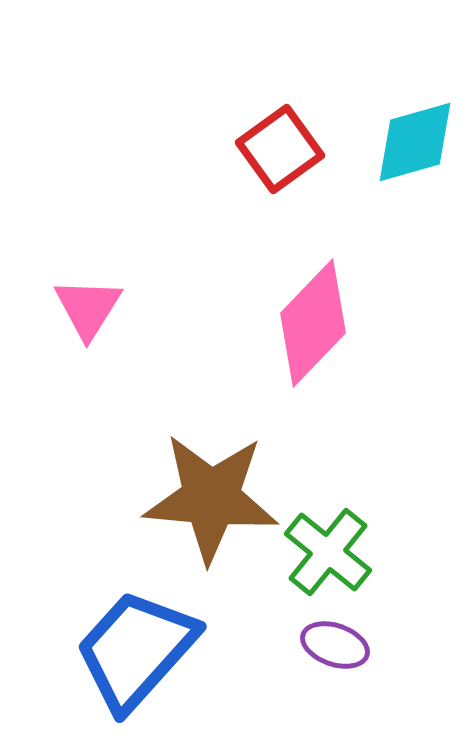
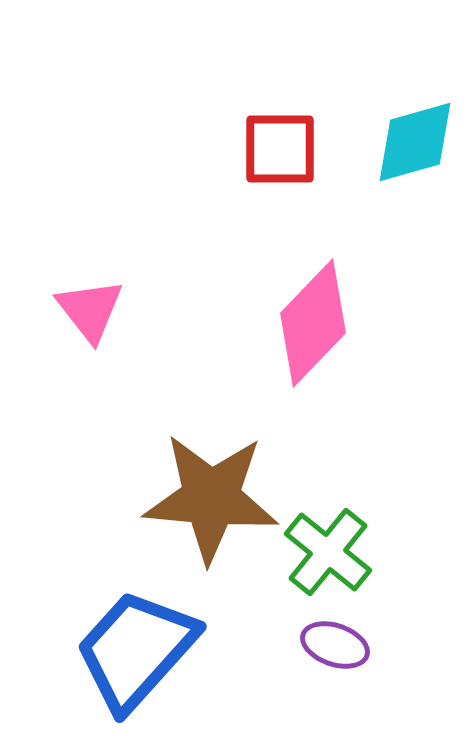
red square: rotated 36 degrees clockwise
pink triangle: moved 2 px right, 2 px down; rotated 10 degrees counterclockwise
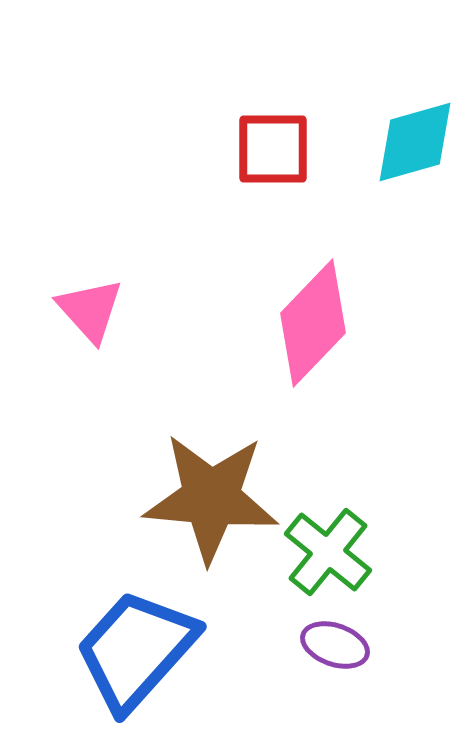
red square: moved 7 px left
pink triangle: rotated 4 degrees counterclockwise
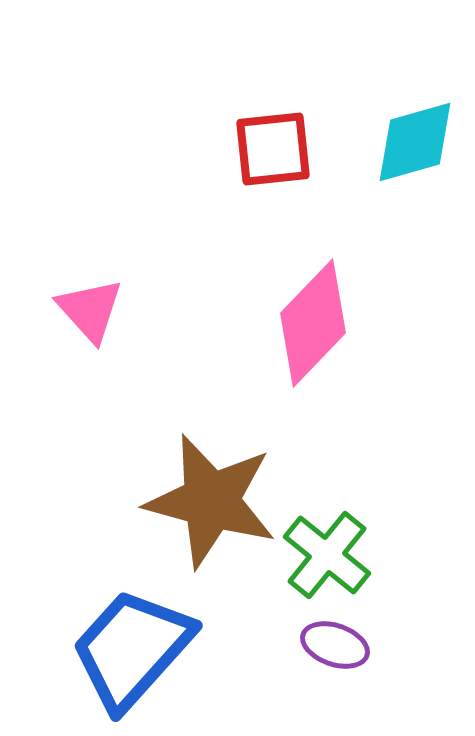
red square: rotated 6 degrees counterclockwise
brown star: moved 3 px down; rotated 10 degrees clockwise
green cross: moved 1 px left, 3 px down
blue trapezoid: moved 4 px left, 1 px up
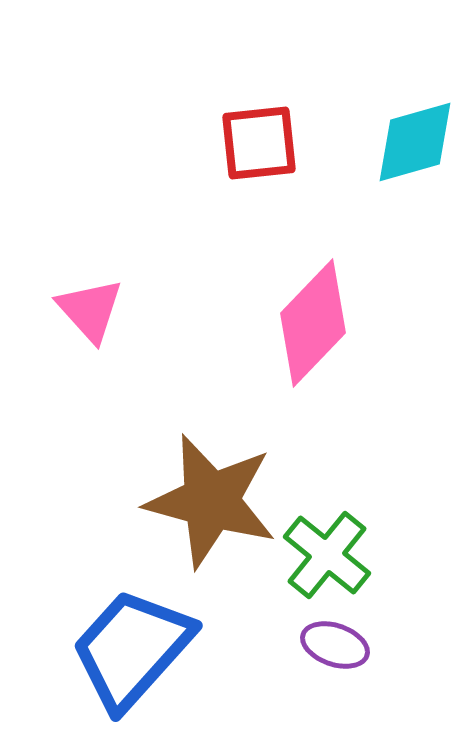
red square: moved 14 px left, 6 px up
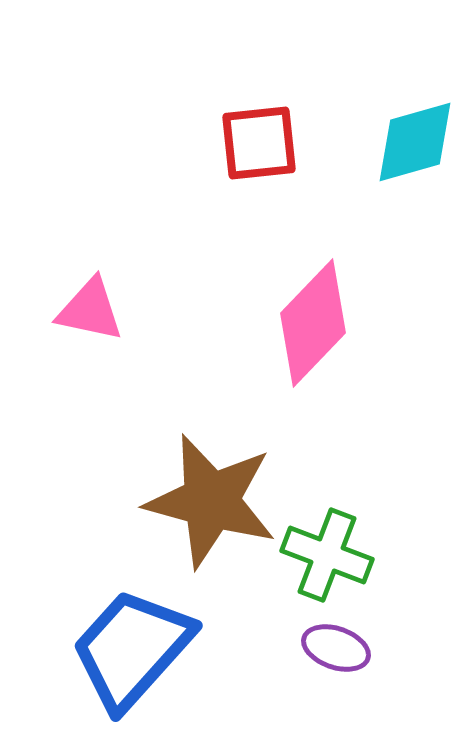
pink triangle: rotated 36 degrees counterclockwise
green cross: rotated 18 degrees counterclockwise
purple ellipse: moved 1 px right, 3 px down
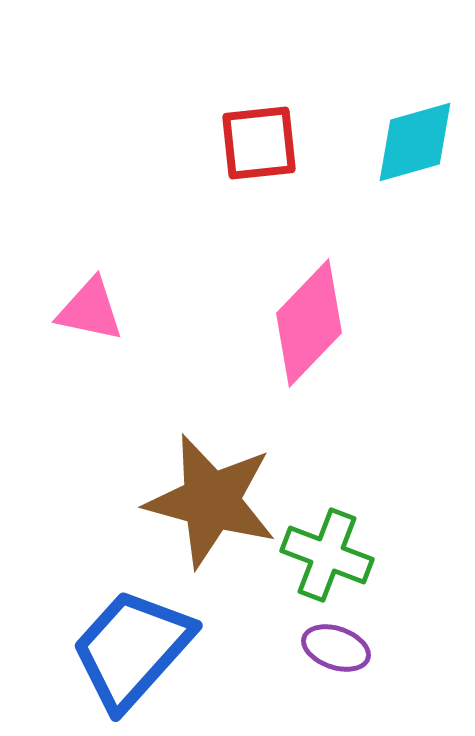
pink diamond: moved 4 px left
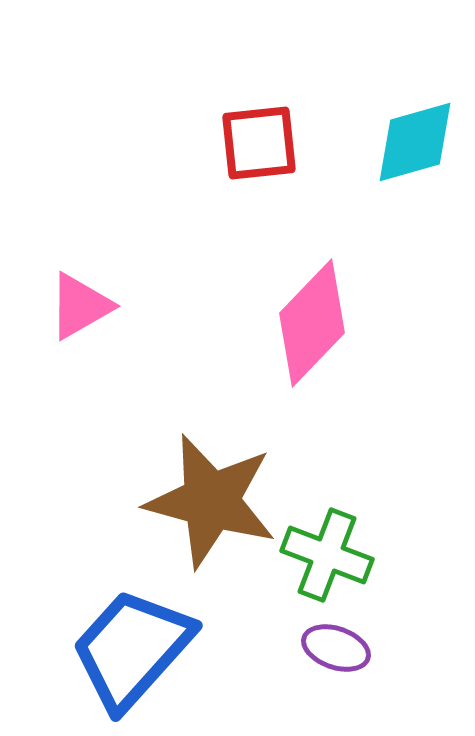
pink triangle: moved 10 px left, 4 px up; rotated 42 degrees counterclockwise
pink diamond: moved 3 px right
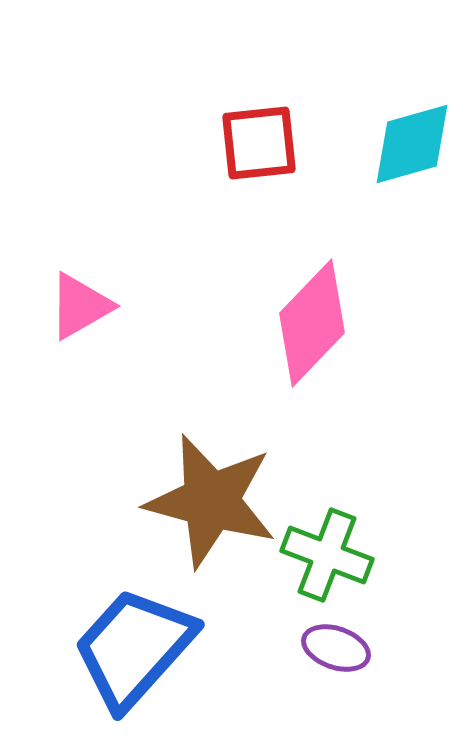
cyan diamond: moved 3 px left, 2 px down
blue trapezoid: moved 2 px right, 1 px up
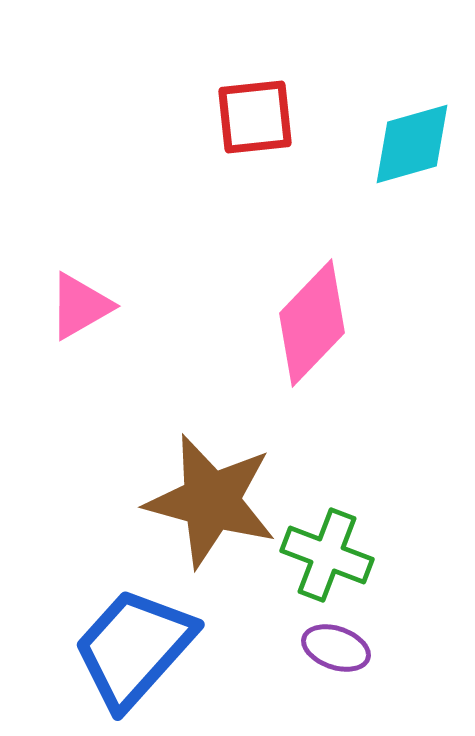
red square: moved 4 px left, 26 px up
